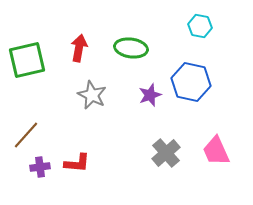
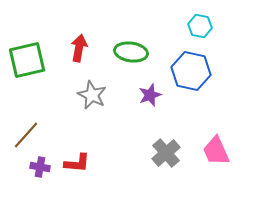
green ellipse: moved 4 px down
blue hexagon: moved 11 px up
purple cross: rotated 18 degrees clockwise
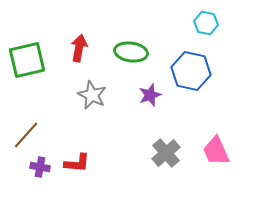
cyan hexagon: moved 6 px right, 3 px up
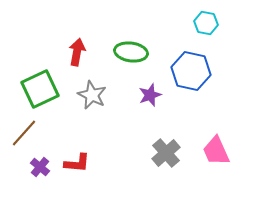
red arrow: moved 2 px left, 4 px down
green square: moved 13 px right, 29 px down; rotated 12 degrees counterclockwise
brown line: moved 2 px left, 2 px up
purple cross: rotated 30 degrees clockwise
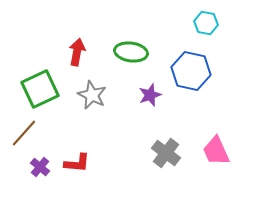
gray cross: rotated 12 degrees counterclockwise
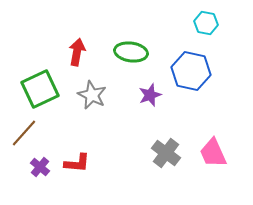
pink trapezoid: moved 3 px left, 2 px down
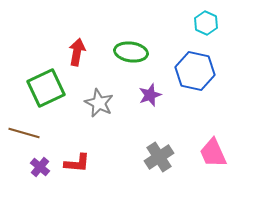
cyan hexagon: rotated 15 degrees clockwise
blue hexagon: moved 4 px right
green square: moved 6 px right, 1 px up
gray star: moved 7 px right, 8 px down
brown line: rotated 64 degrees clockwise
gray cross: moved 7 px left, 4 px down; rotated 20 degrees clockwise
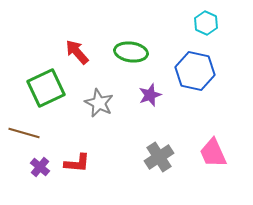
red arrow: rotated 52 degrees counterclockwise
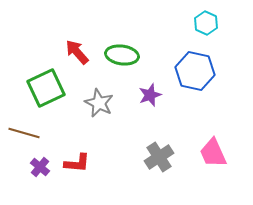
green ellipse: moved 9 px left, 3 px down
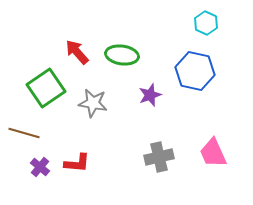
green square: rotated 9 degrees counterclockwise
gray star: moved 6 px left; rotated 16 degrees counterclockwise
gray cross: rotated 20 degrees clockwise
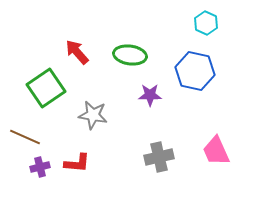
green ellipse: moved 8 px right
purple star: rotated 20 degrees clockwise
gray star: moved 12 px down
brown line: moved 1 px right, 4 px down; rotated 8 degrees clockwise
pink trapezoid: moved 3 px right, 2 px up
purple cross: rotated 36 degrees clockwise
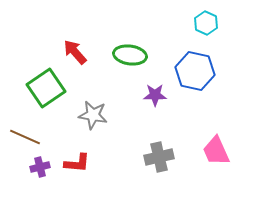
red arrow: moved 2 px left
purple star: moved 5 px right
